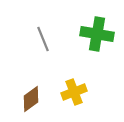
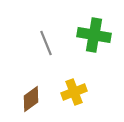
green cross: moved 3 px left, 1 px down
gray line: moved 3 px right, 4 px down
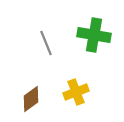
yellow cross: moved 2 px right
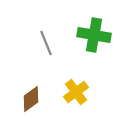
yellow cross: rotated 15 degrees counterclockwise
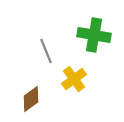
gray line: moved 8 px down
yellow cross: moved 2 px left, 13 px up
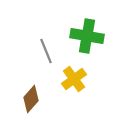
green cross: moved 7 px left, 1 px down
brown diamond: rotated 12 degrees counterclockwise
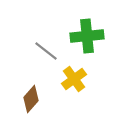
green cross: rotated 16 degrees counterclockwise
gray line: rotated 30 degrees counterclockwise
